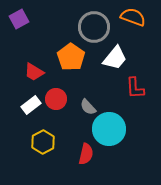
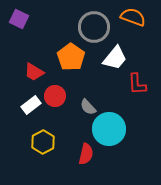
purple square: rotated 36 degrees counterclockwise
red L-shape: moved 2 px right, 4 px up
red circle: moved 1 px left, 3 px up
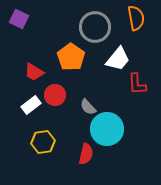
orange semicircle: moved 3 px right, 1 px down; rotated 60 degrees clockwise
gray circle: moved 1 px right
white trapezoid: moved 3 px right, 1 px down
red circle: moved 1 px up
cyan circle: moved 2 px left
yellow hexagon: rotated 20 degrees clockwise
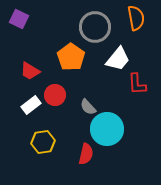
red trapezoid: moved 4 px left, 1 px up
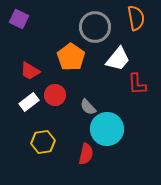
white rectangle: moved 2 px left, 3 px up
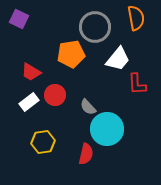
orange pentagon: moved 3 px up; rotated 28 degrees clockwise
red trapezoid: moved 1 px right, 1 px down
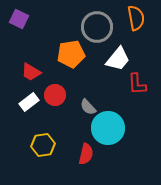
gray circle: moved 2 px right
cyan circle: moved 1 px right, 1 px up
yellow hexagon: moved 3 px down
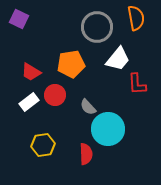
orange pentagon: moved 10 px down
cyan circle: moved 1 px down
red semicircle: rotated 15 degrees counterclockwise
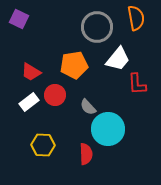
orange pentagon: moved 3 px right, 1 px down
yellow hexagon: rotated 10 degrees clockwise
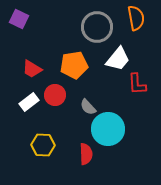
red trapezoid: moved 1 px right, 3 px up
